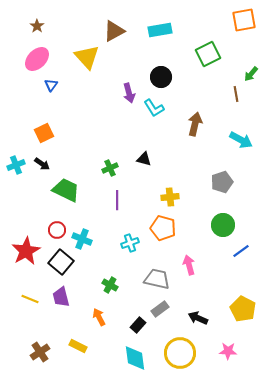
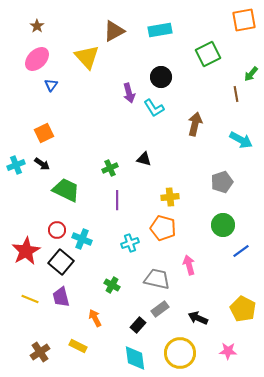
green cross at (110, 285): moved 2 px right
orange arrow at (99, 317): moved 4 px left, 1 px down
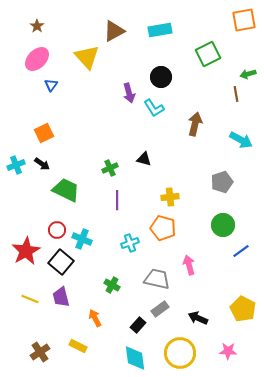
green arrow at (251, 74): moved 3 px left; rotated 35 degrees clockwise
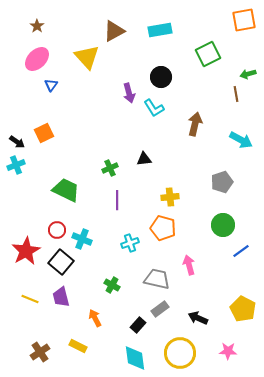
black triangle at (144, 159): rotated 21 degrees counterclockwise
black arrow at (42, 164): moved 25 px left, 22 px up
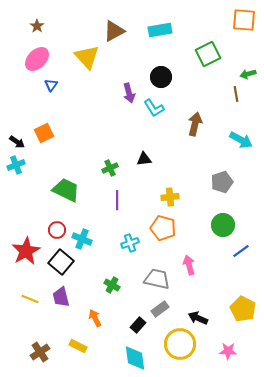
orange square at (244, 20): rotated 15 degrees clockwise
yellow circle at (180, 353): moved 9 px up
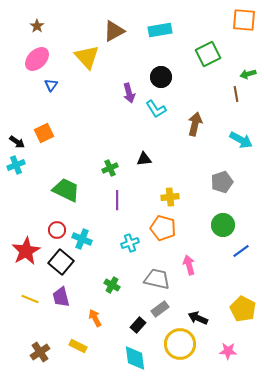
cyan L-shape at (154, 108): moved 2 px right, 1 px down
